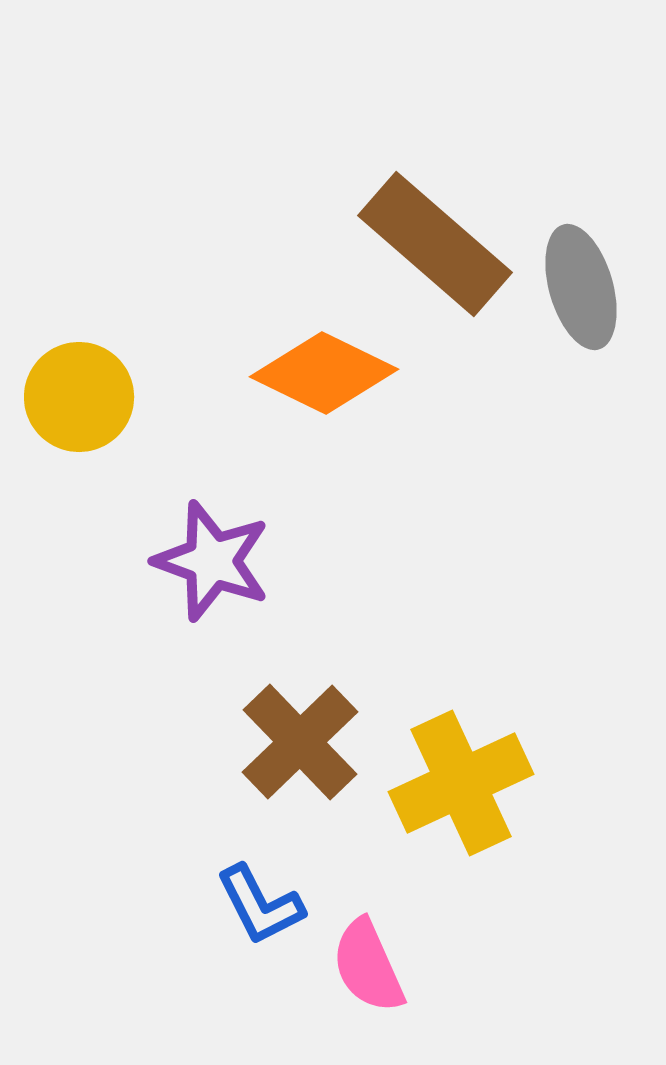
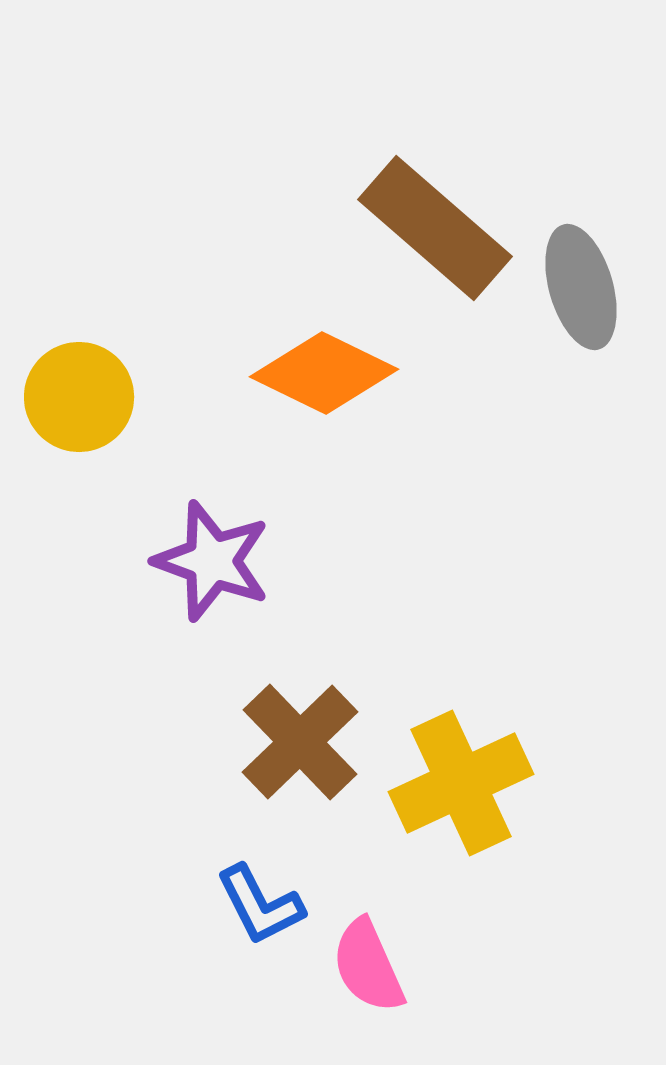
brown rectangle: moved 16 px up
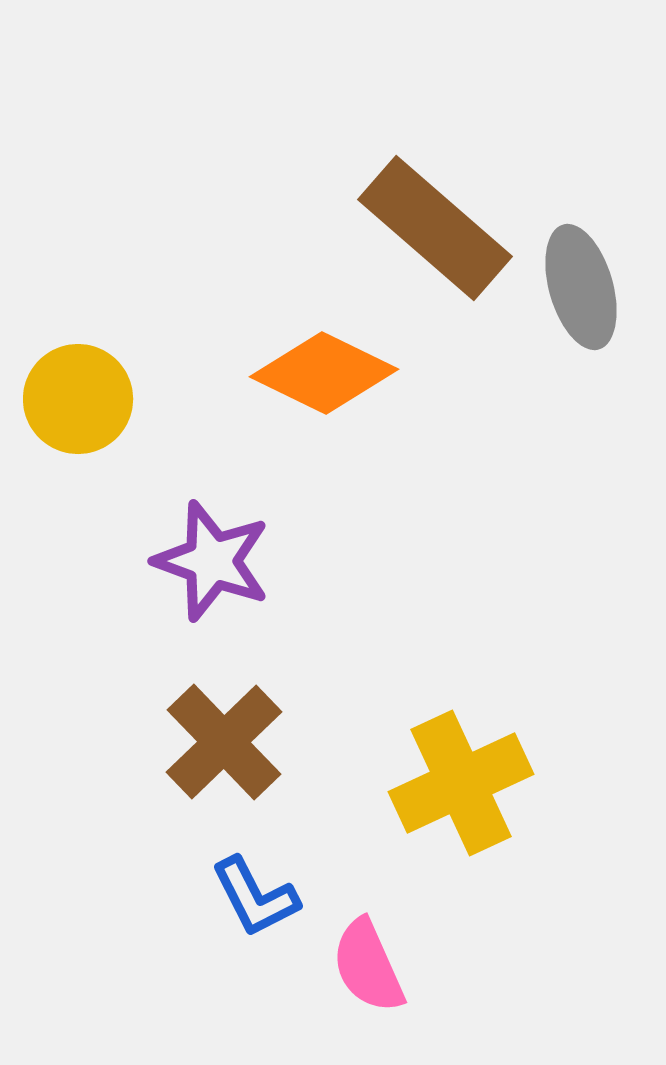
yellow circle: moved 1 px left, 2 px down
brown cross: moved 76 px left
blue L-shape: moved 5 px left, 8 px up
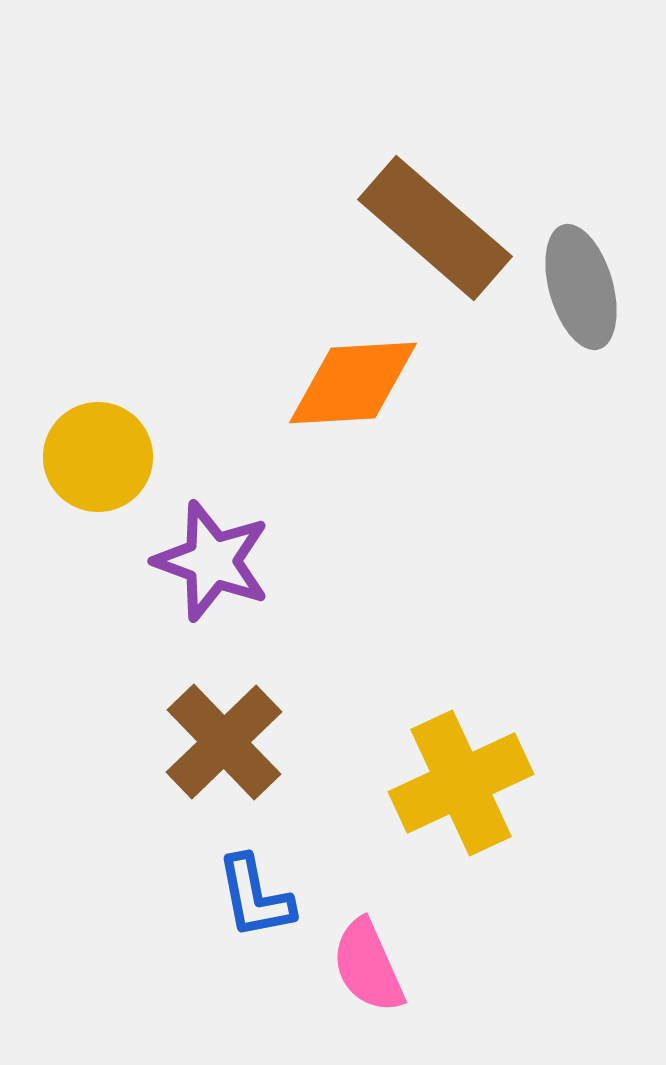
orange diamond: moved 29 px right, 10 px down; rotated 29 degrees counterclockwise
yellow circle: moved 20 px right, 58 px down
blue L-shape: rotated 16 degrees clockwise
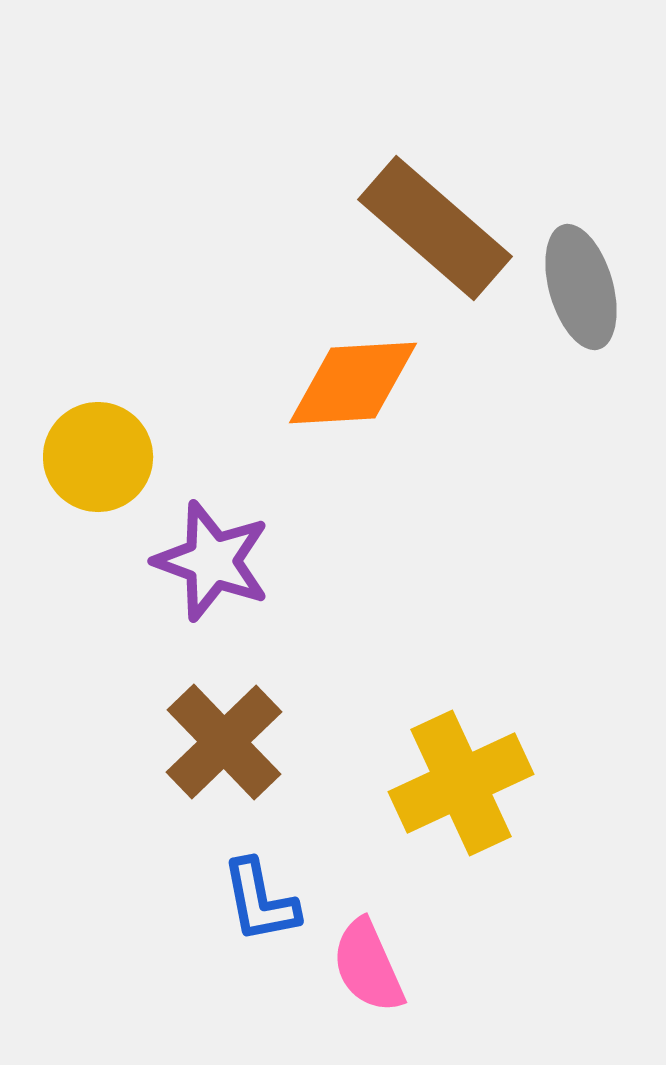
blue L-shape: moved 5 px right, 4 px down
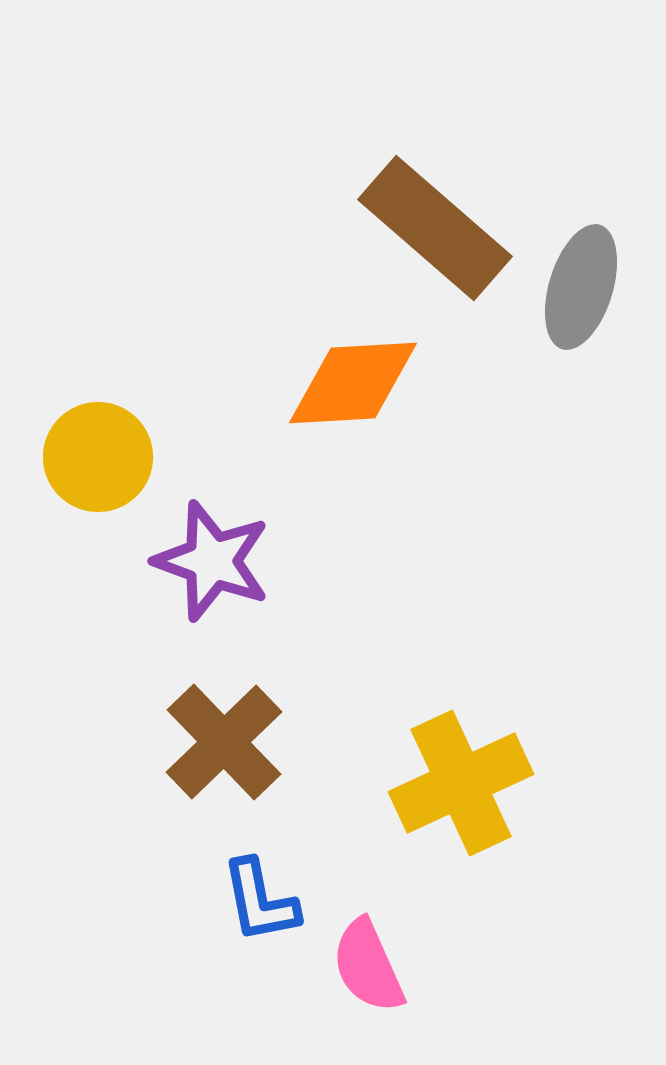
gray ellipse: rotated 33 degrees clockwise
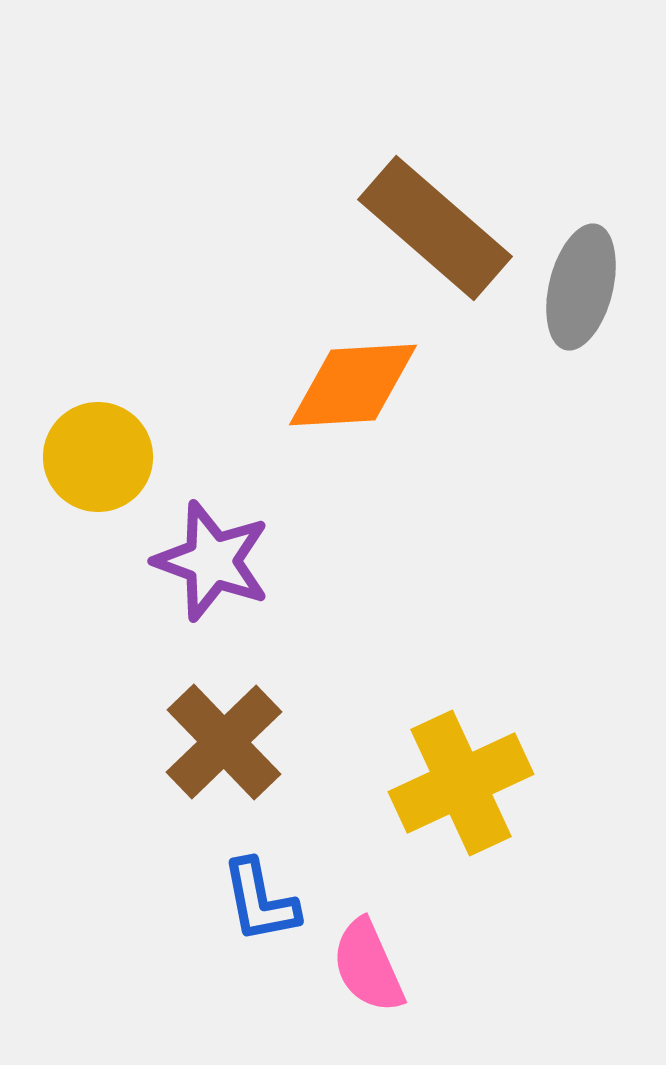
gray ellipse: rotated 3 degrees counterclockwise
orange diamond: moved 2 px down
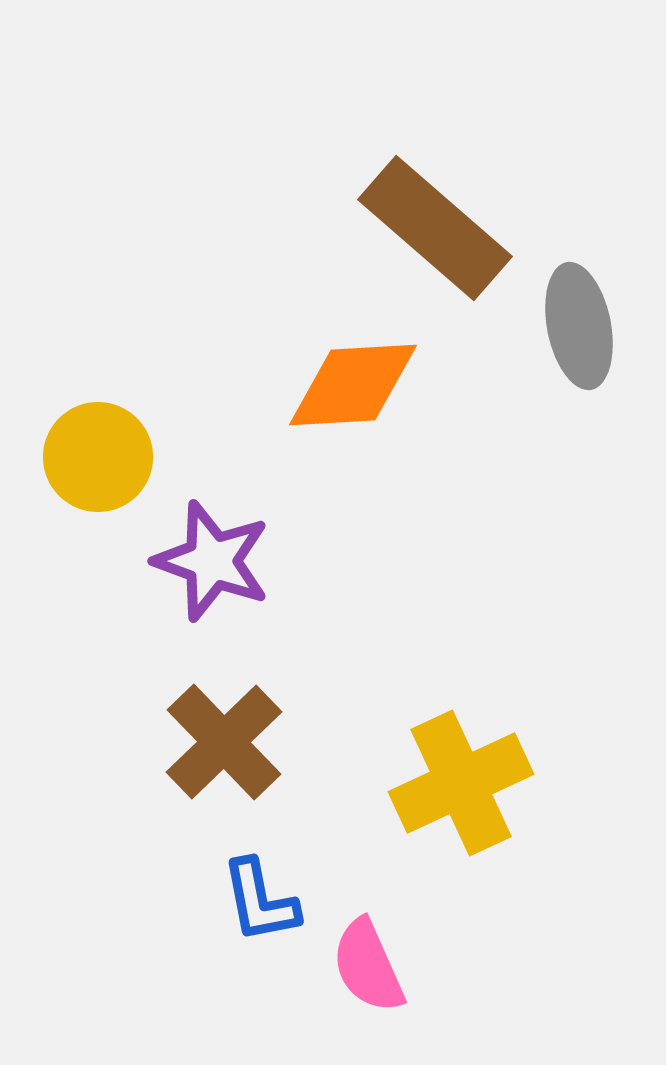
gray ellipse: moved 2 px left, 39 px down; rotated 25 degrees counterclockwise
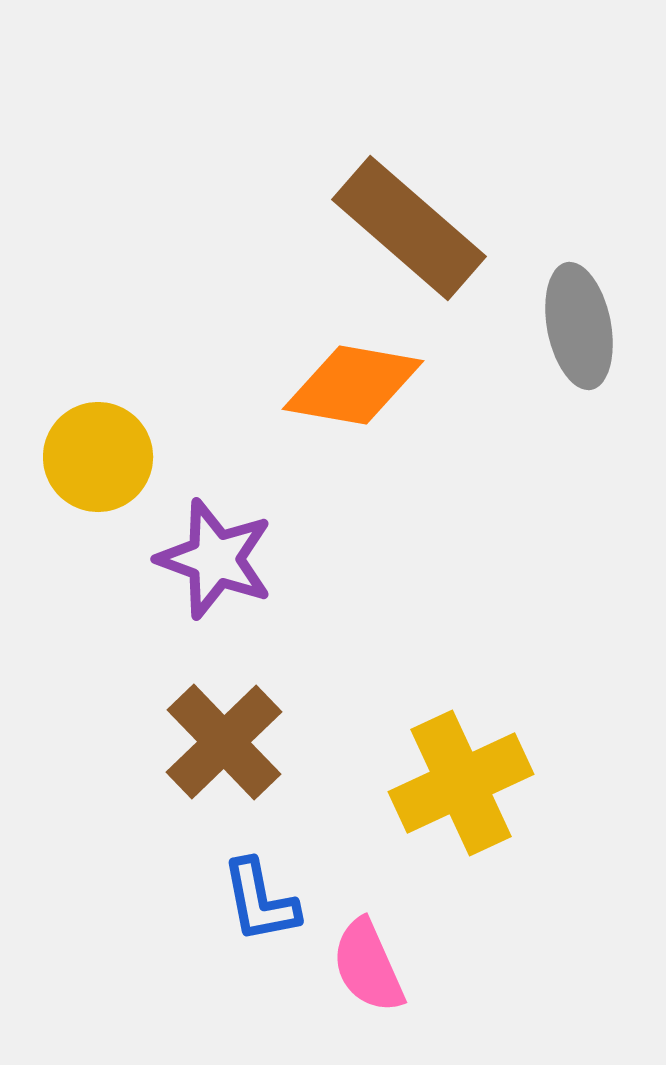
brown rectangle: moved 26 px left
orange diamond: rotated 13 degrees clockwise
purple star: moved 3 px right, 2 px up
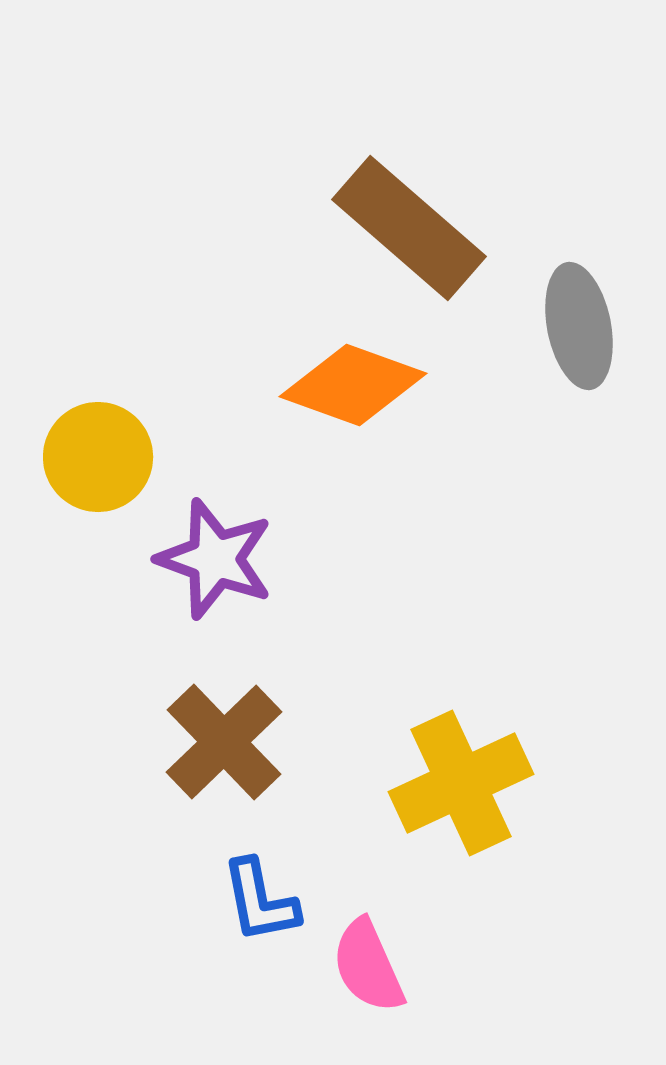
orange diamond: rotated 10 degrees clockwise
